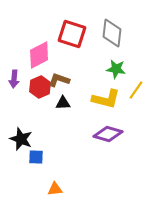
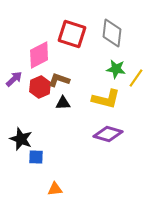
purple arrow: rotated 138 degrees counterclockwise
yellow line: moved 12 px up
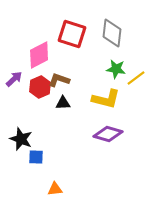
yellow line: rotated 18 degrees clockwise
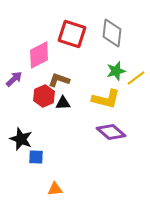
green star: moved 2 px down; rotated 24 degrees counterclockwise
red hexagon: moved 4 px right, 9 px down
purple diamond: moved 3 px right, 2 px up; rotated 24 degrees clockwise
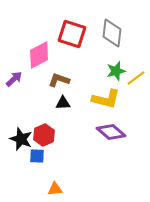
red hexagon: moved 39 px down
blue square: moved 1 px right, 1 px up
